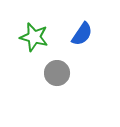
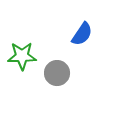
green star: moved 12 px left, 19 px down; rotated 16 degrees counterclockwise
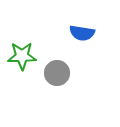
blue semicircle: moved 1 px up; rotated 65 degrees clockwise
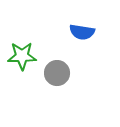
blue semicircle: moved 1 px up
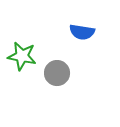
green star: rotated 12 degrees clockwise
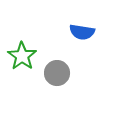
green star: rotated 24 degrees clockwise
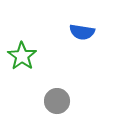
gray circle: moved 28 px down
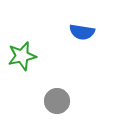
green star: rotated 24 degrees clockwise
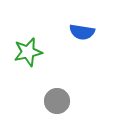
green star: moved 6 px right, 4 px up
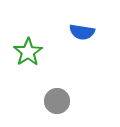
green star: rotated 20 degrees counterclockwise
